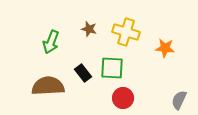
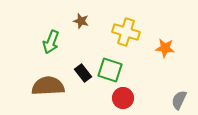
brown star: moved 8 px left, 8 px up
green square: moved 2 px left, 2 px down; rotated 15 degrees clockwise
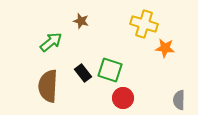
yellow cross: moved 18 px right, 8 px up
green arrow: rotated 150 degrees counterclockwise
brown semicircle: rotated 84 degrees counterclockwise
gray semicircle: rotated 24 degrees counterclockwise
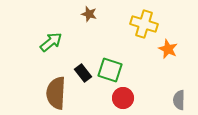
brown star: moved 8 px right, 7 px up
orange star: moved 3 px right, 1 px down; rotated 18 degrees clockwise
brown semicircle: moved 8 px right, 7 px down
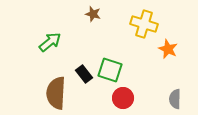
brown star: moved 4 px right
green arrow: moved 1 px left
black rectangle: moved 1 px right, 1 px down
gray semicircle: moved 4 px left, 1 px up
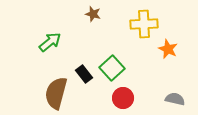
yellow cross: rotated 20 degrees counterclockwise
green square: moved 2 px right, 2 px up; rotated 30 degrees clockwise
brown semicircle: rotated 12 degrees clockwise
gray semicircle: rotated 102 degrees clockwise
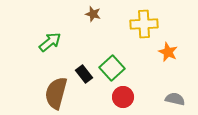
orange star: moved 3 px down
red circle: moved 1 px up
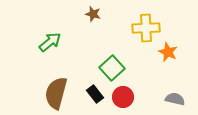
yellow cross: moved 2 px right, 4 px down
black rectangle: moved 11 px right, 20 px down
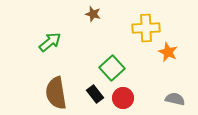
brown semicircle: rotated 24 degrees counterclockwise
red circle: moved 1 px down
